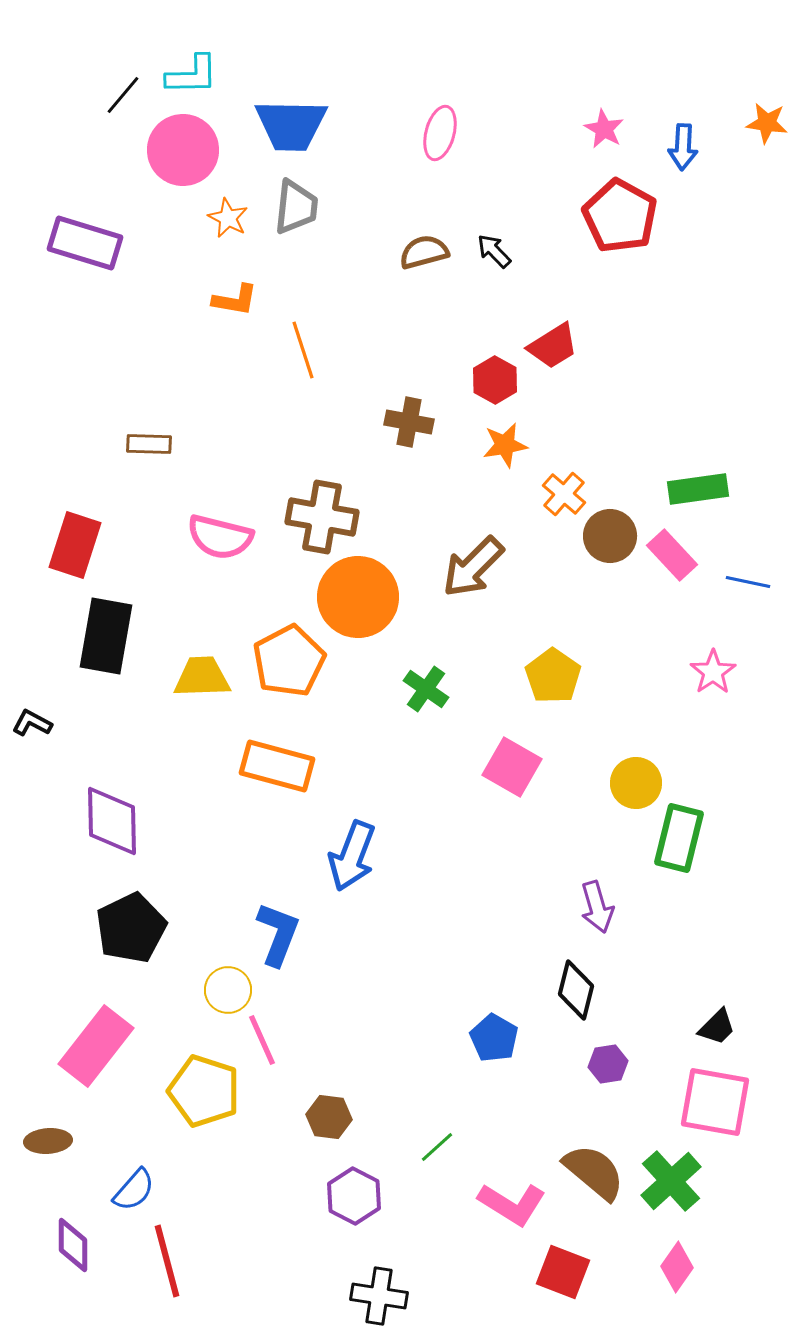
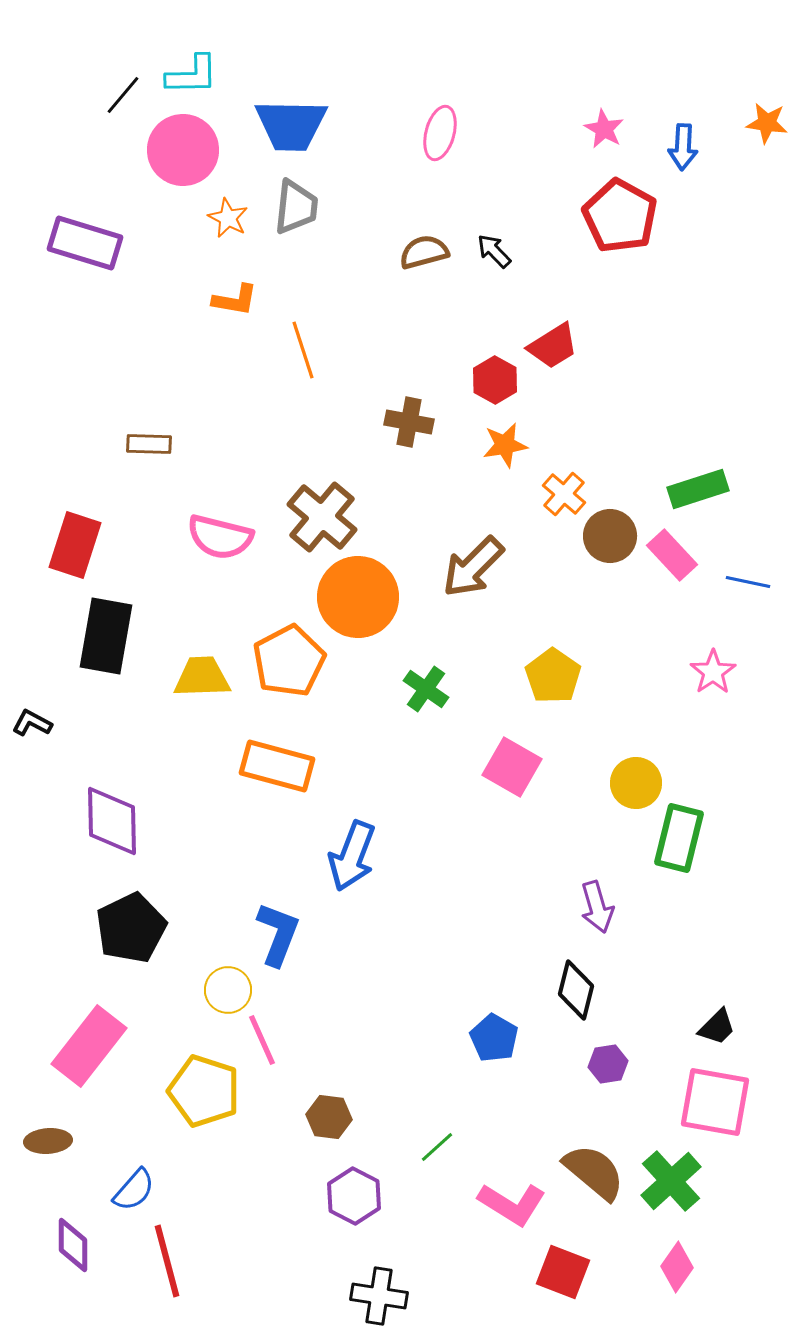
green rectangle at (698, 489): rotated 10 degrees counterclockwise
brown cross at (322, 517): rotated 30 degrees clockwise
pink rectangle at (96, 1046): moved 7 px left
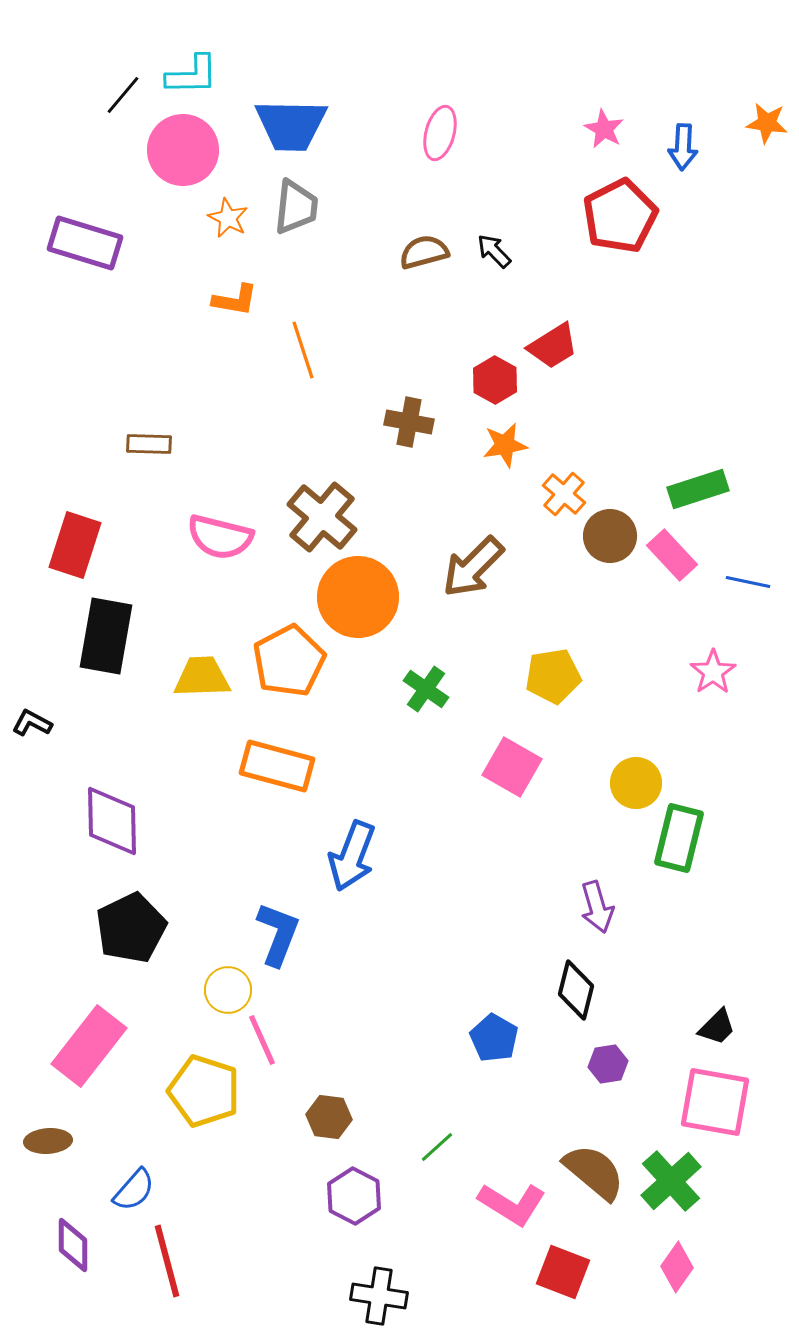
red pentagon at (620, 216): rotated 16 degrees clockwise
yellow pentagon at (553, 676): rotated 28 degrees clockwise
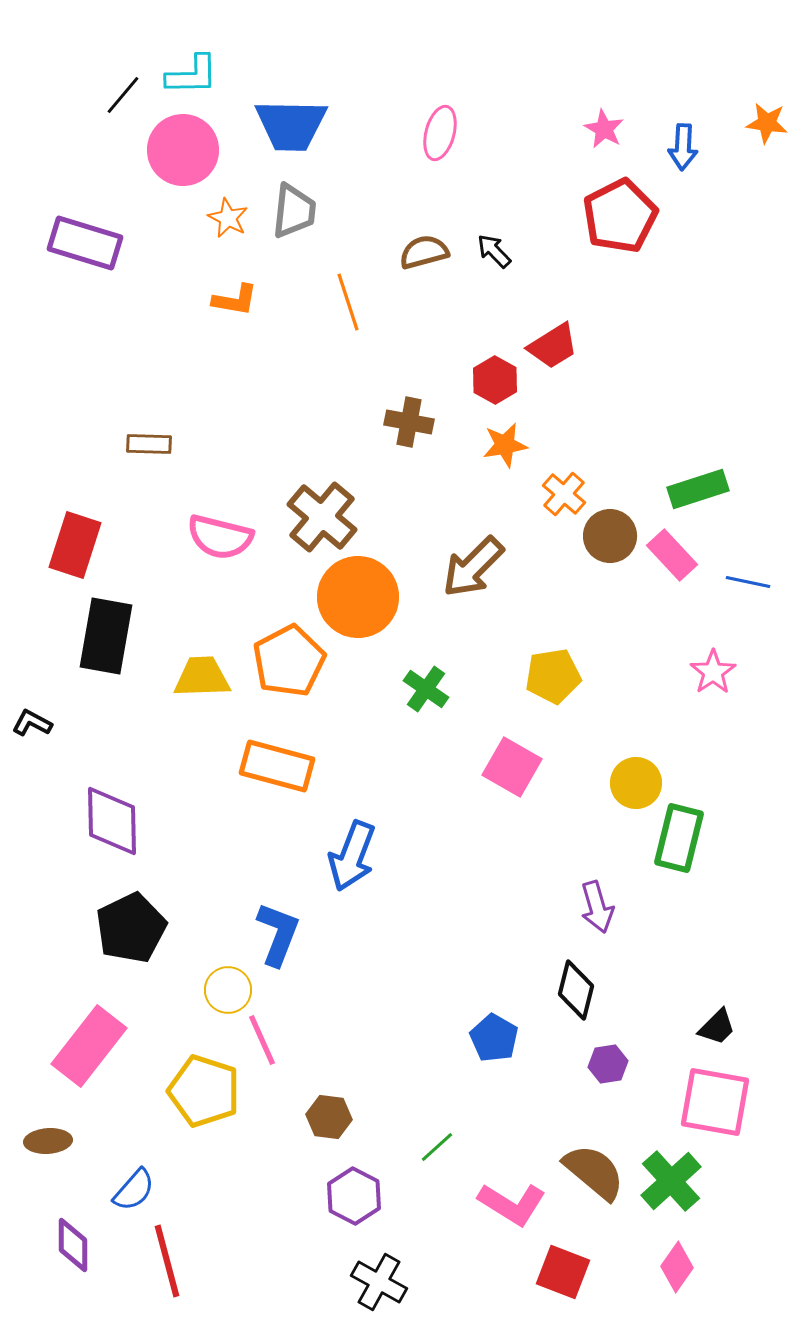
gray trapezoid at (296, 207): moved 2 px left, 4 px down
orange line at (303, 350): moved 45 px right, 48 px up
black cross at (379, 1296): moved 14 px up; rotated 20 degrees clockwise
